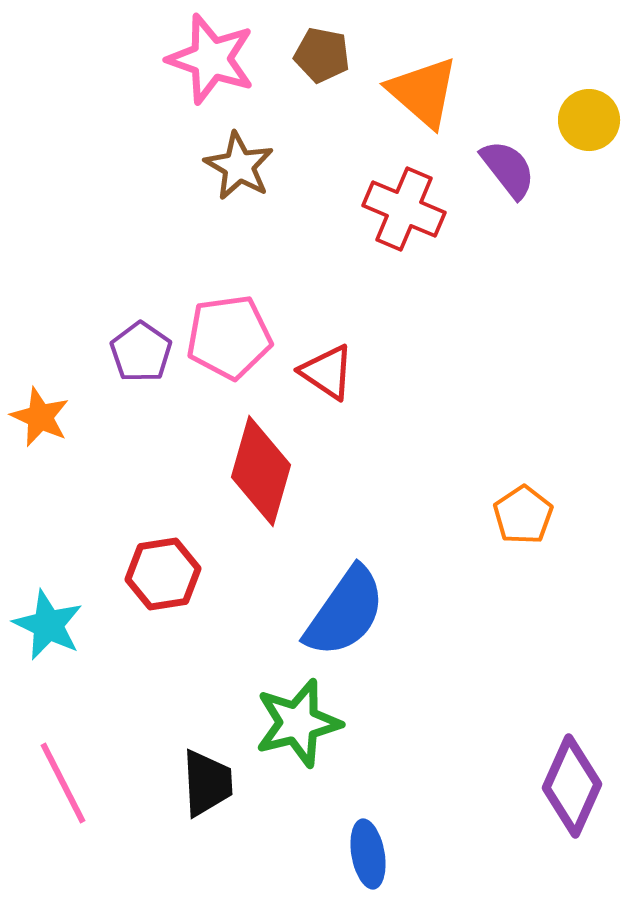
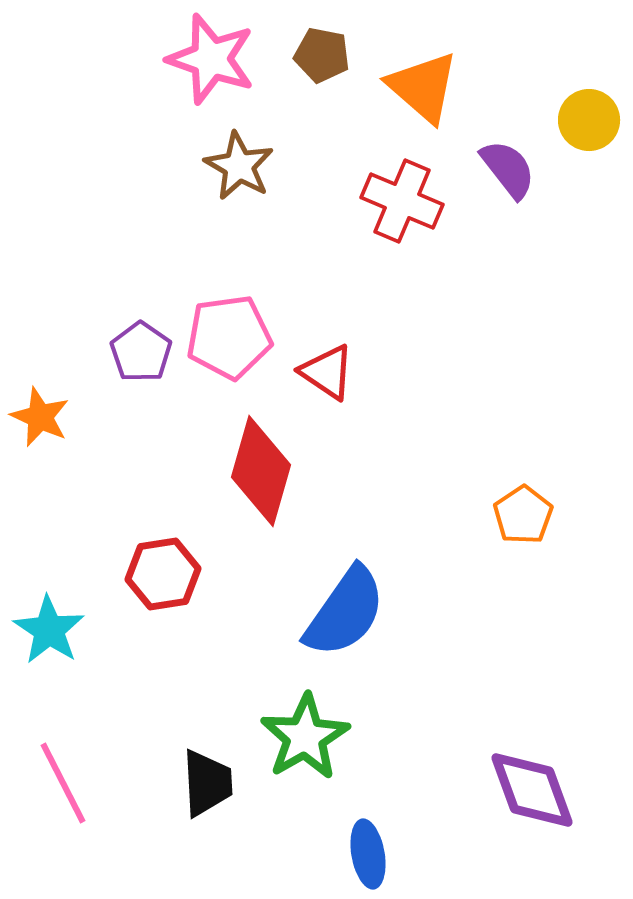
orange triangle: moved 5 px up
red cross: moved 2 px left, 8 px up
cyan star: moved 1 px right, 5 px down; rotated 8 degrees clockwise
green star: moved 7 px right, 14 px down; rotated 16 degrees counterclockwise
purple diamond: moved 40 px left, 4 px down; rotated 44 degrees counterclockwise
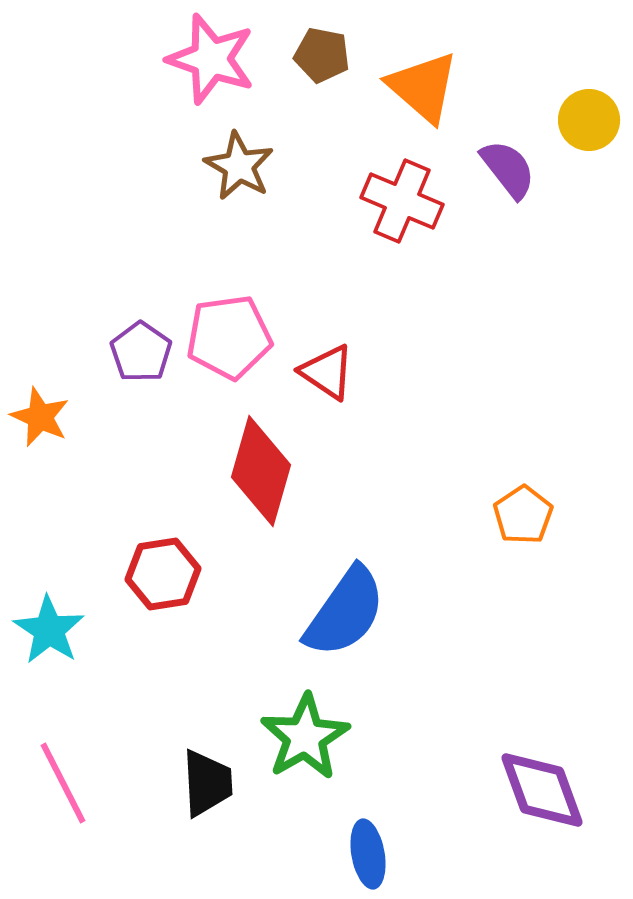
purple diamond: moved 10 px right
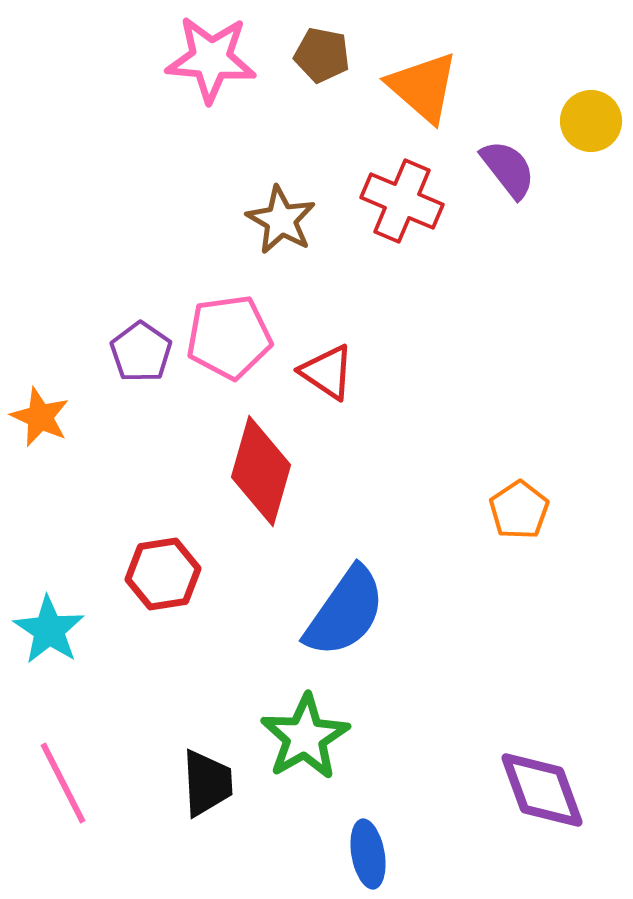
pink star: rotated 14 degrees counterclockwise
yellow circle: moved 2 px right, 1 px down
brown star: moved 42 px right, 54 px down
orange pentagon: moved 4 px left, 5 px up
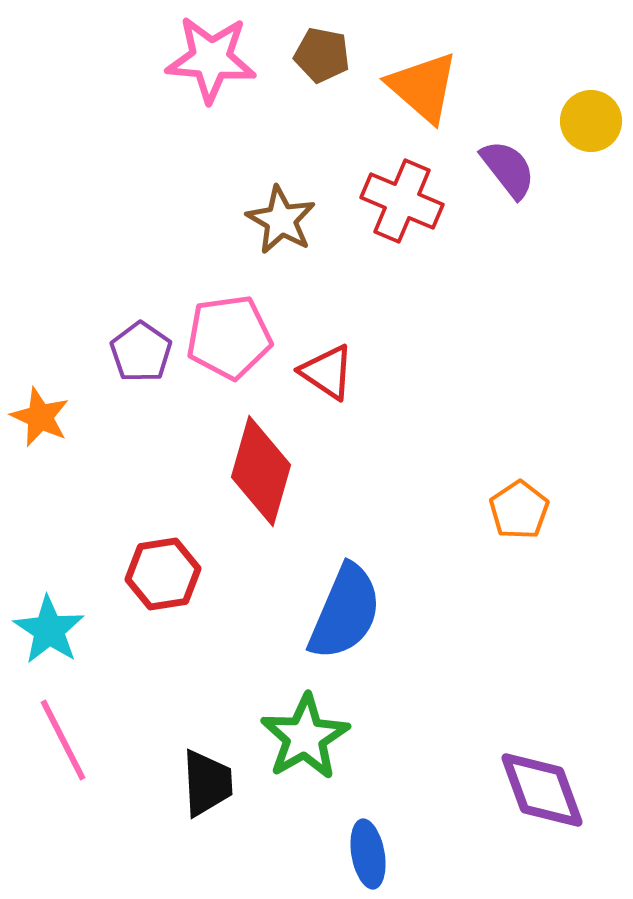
blue semicircle: rotated 12 degrees counterclockwise
pink line: moved 43 px up
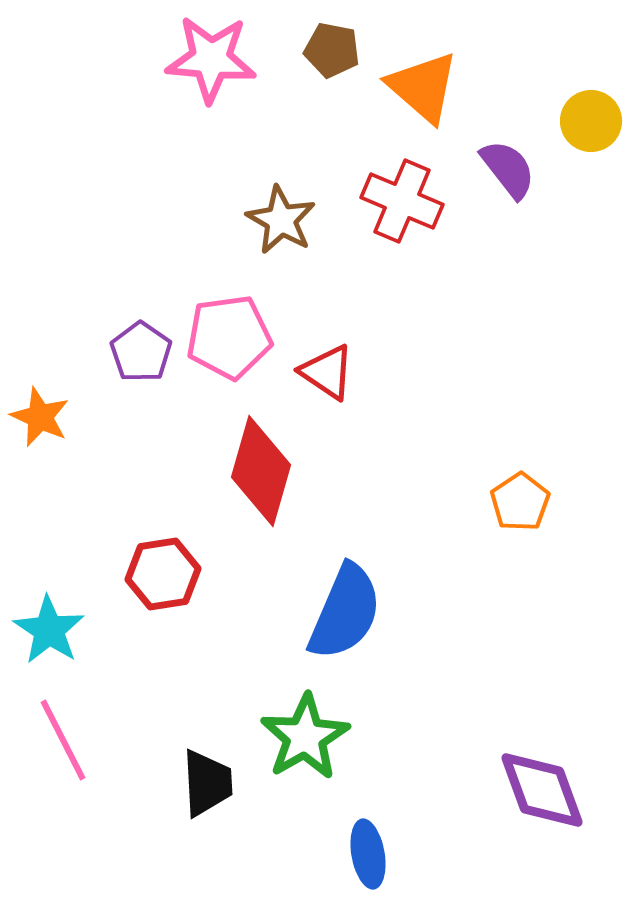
brown pentagon: moved 10 px right, 5 px up
orange pentagon: moved 1 px right, 8 px up
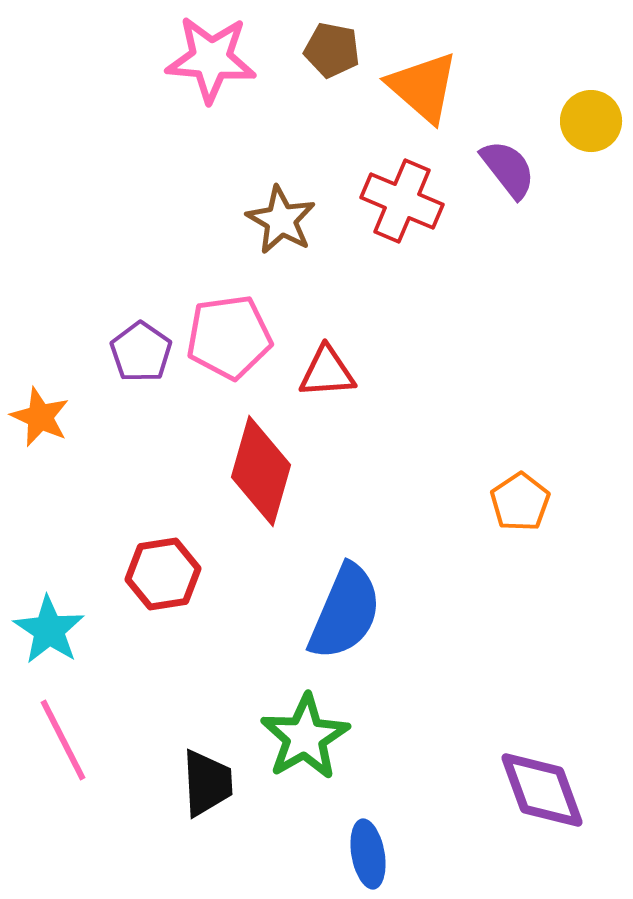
red triangle: rotated 38 degrees counterclockwise
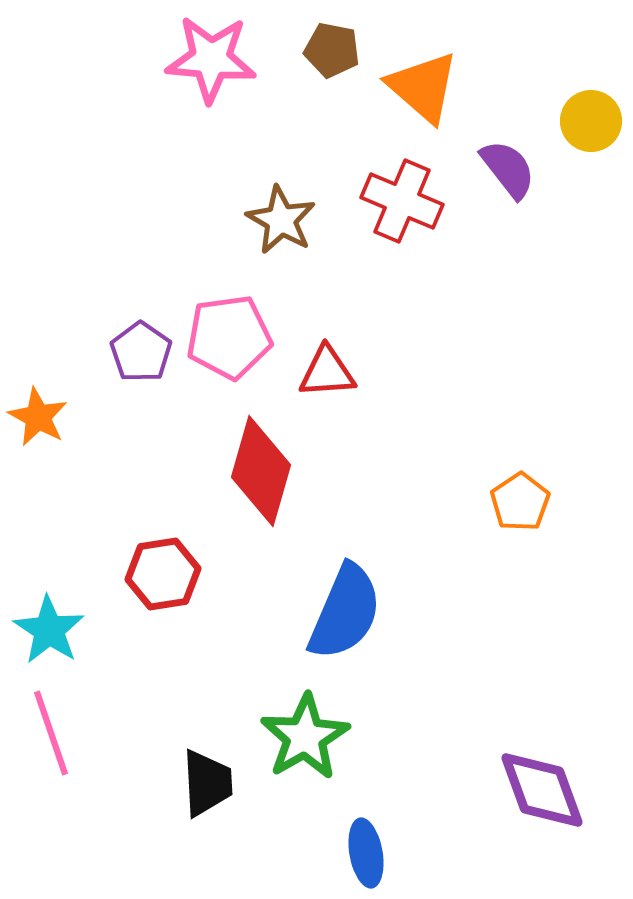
orange star: moved 2 px left; rotated 4 degrees clockwise
pink line: moved 12 px left, 7 px up; rotated 8 degrees clockwise
blue ellipse: moved 2 px left, 1 px up
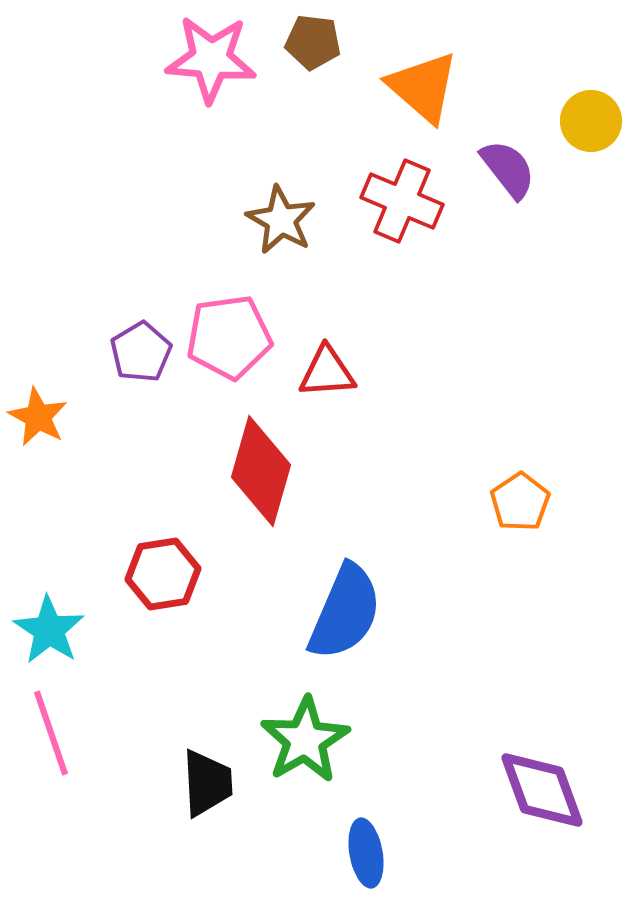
brown pentagon: moved 19 px left, 8 px up; rotated 4 degrees counterclockwise
purple pentagon: rotated 6 degrees clockwise
green star: moved 3 px down
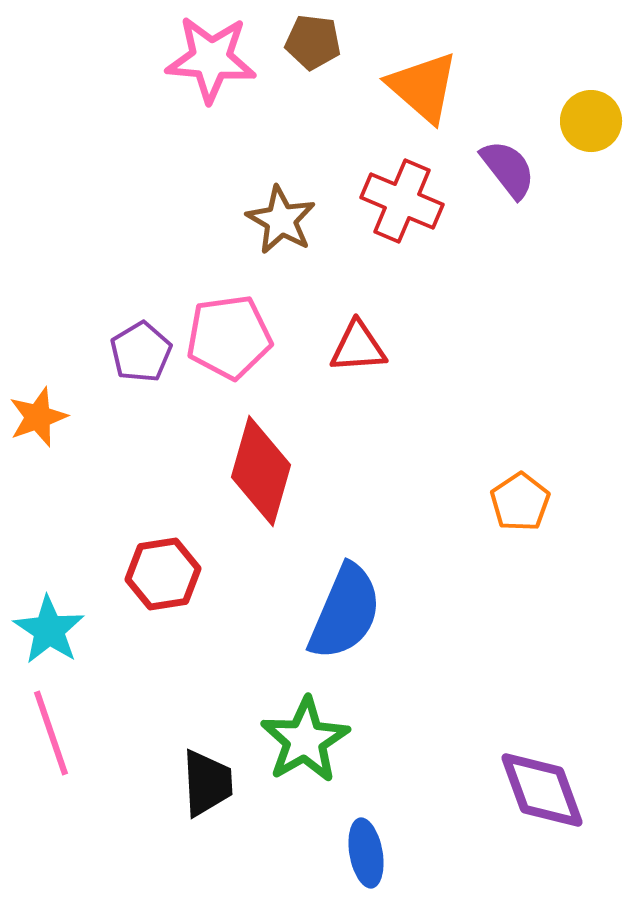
red triangle: moved 31 px right, 25 px up
orange star: rotated 24 degrees clockwise
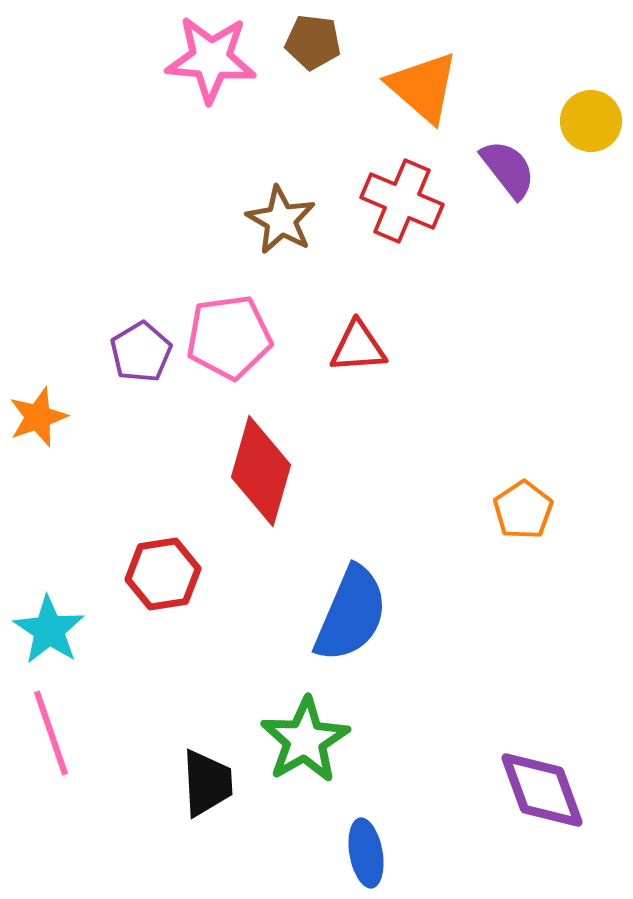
orange pentagon: moved 3 px right, 8 px down
blue semicircle: moved 6 px right, 2 px down
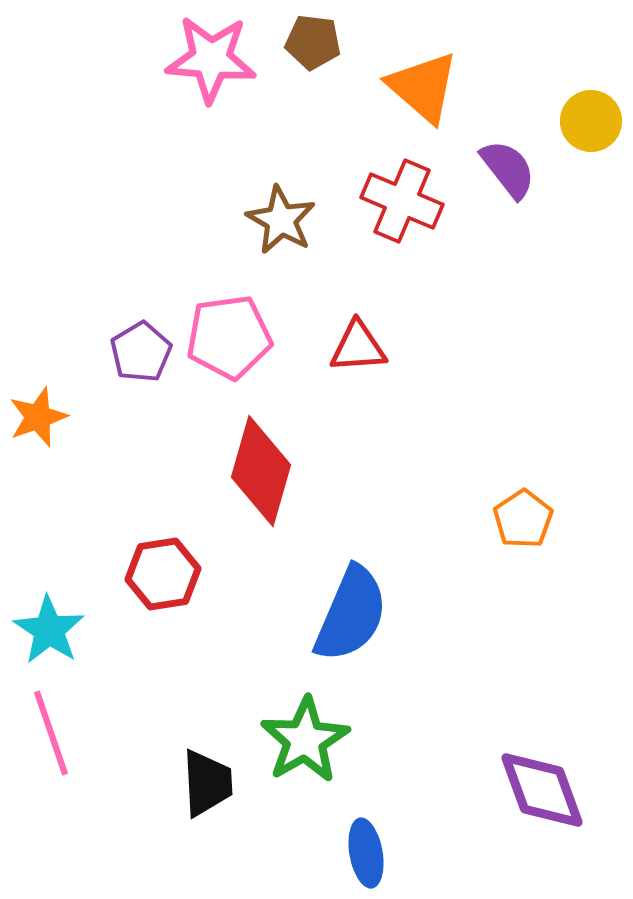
orange pentagon: moved 9 px down
